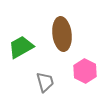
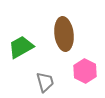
brown ellipse: moved 2 px right
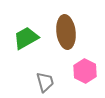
brown ellipse: moved 2 px right, 2 px up
green trapezoid: moved 5 px right, 9 px up
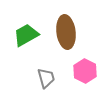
green trapezoid: moved 3 px up
gray trapezoid: moved 1 px right, 4 px up
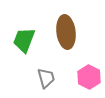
green trapezoid: moved 2 px left, 5 px down; rotated 40 degrees counterclockwise
pink hexagon: moved 4 px right, 6 px down
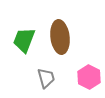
brown ellipse: moved 6 px left, 5 px down
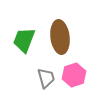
pink hexagon: moved 15 px left, 2 px up; rotated 15 degrees clockwise
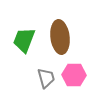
pink hexagon: rotated 20 degrees clockwise
